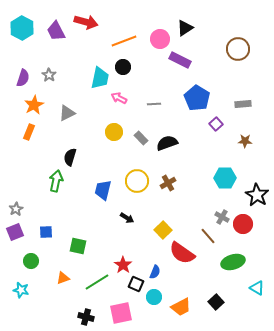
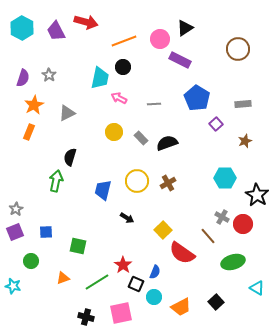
brown star at (245, 141): rotated 24 degrees counterclockwise
cyan star at (21, 290): moved 8 px left, 4 px up
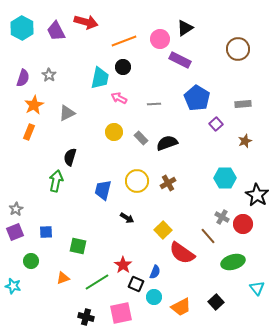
cyan triangle at (257, 288): rotated 21 degrees clockwise
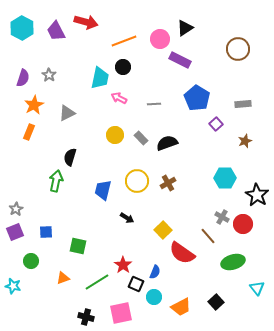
yellow circle at (114, 132): moved 1 px right, 3 px down
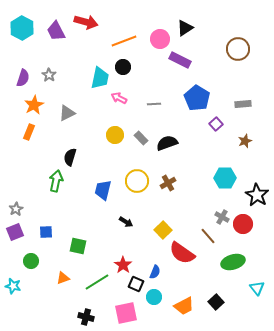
black arrow at (127, 218): moved 1 px left, 4 px down
orange trapezoid at (181, 307): moved 3 px right, 1 px up
pink square at (121, 313): moved 5 px right
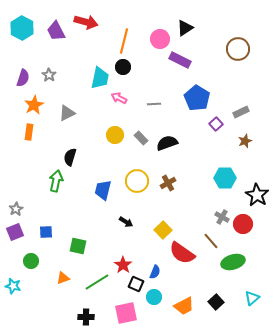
orange line at (124, 41): rotated 55 degrees counterclockwise
gray rectangle at (243, 104): moved 2 px left, 8 px down; rotated 21 degrees counterclockwise
orange rectangle at (29, 132): rotated 14 degrees counterclockwise
brown line at (208, 236): moved 3 px right, 5 px down
cyan triangle at (257, 288): moved 5 px left, 10 px down; rotated 28 degrees clockwise
black cross at (86, 317): rotated 14 degrees counterclockwise
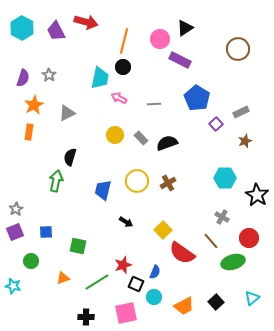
red circle at (243, 224): moved 6 px right, 14 px down
red star at (123, 265): rotated 18 degrees clockwise
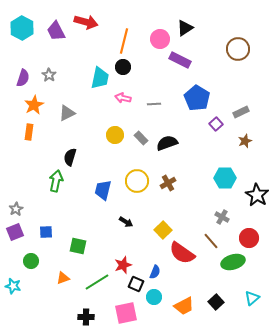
pink arrow at (119, 98): moved 4 px right; rotated 14 degrees counterclockwise
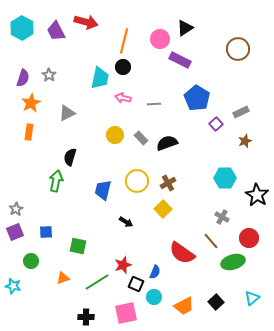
orange star at (34, 105): moved 3 px left, 2 px up
yellow square at (163, 230): moved 21 px up
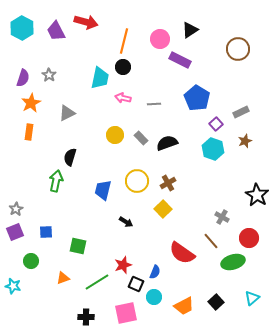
black triangle at (185, 28): moved 5 px right, 2 px down
cyan hexagon at (225, 178): moved 12 px left, 29 px up; rotated 20 degrees clockwise
